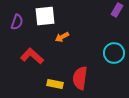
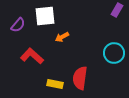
purple semicircle: moved 1 px right, 3 px down; rotated 21 degrees clockwise
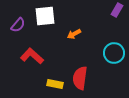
orange arrow: moved 12 px right, 3 px up
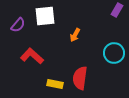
orange arrow: moved 1 px right, 1 px down; rotated 32 degrees counterclockwise
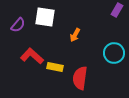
white square: moved 1 px down; rotated 15 degrees clockwise
yellow rectangle: moved 17 px up
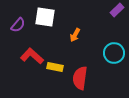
purple rectangle: rotated 16 degrees clockwise
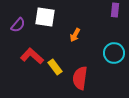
purple rectangle: moved 2 px left; rotated 40 degrees counterclockwise
yellow rectangle: rotated 42 degrees clockwise
